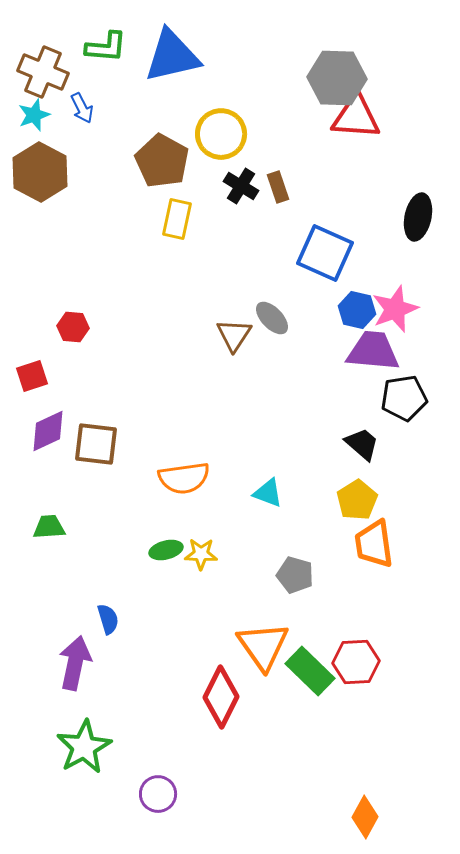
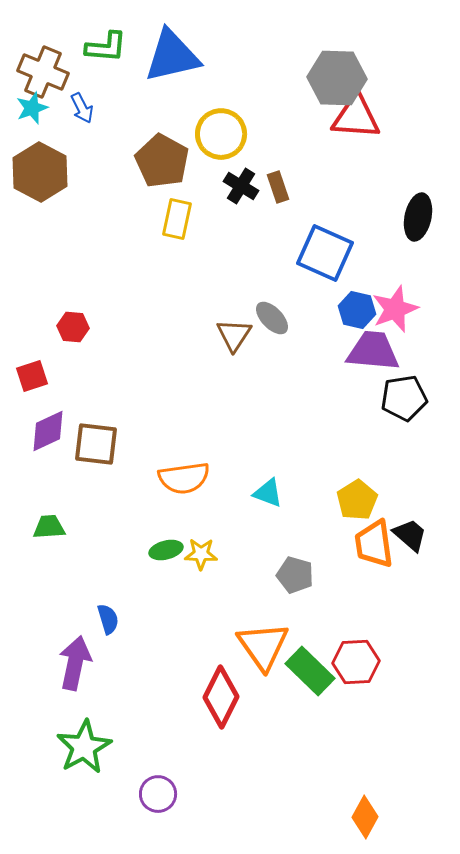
cyan star at (34, 115): moved 2 px left, 7 px up
black trapezoid at (362, 444): moved 48 px right, 91 px down
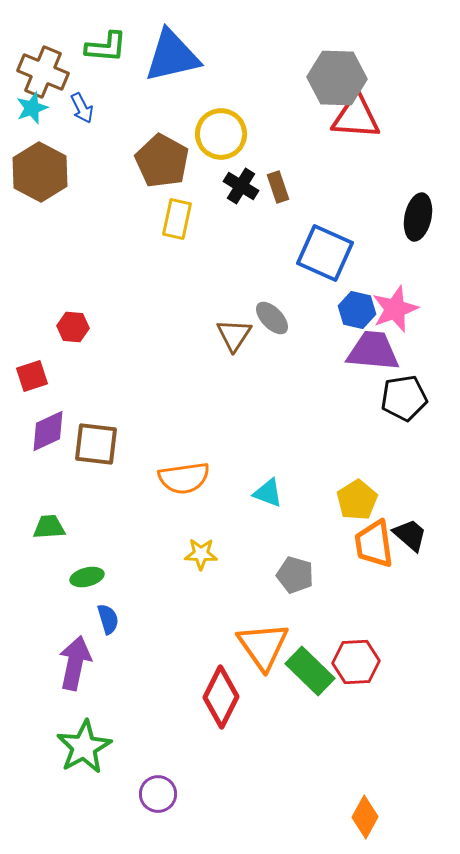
green ellipse at (166, 550): moved 79 px left, 27 px down
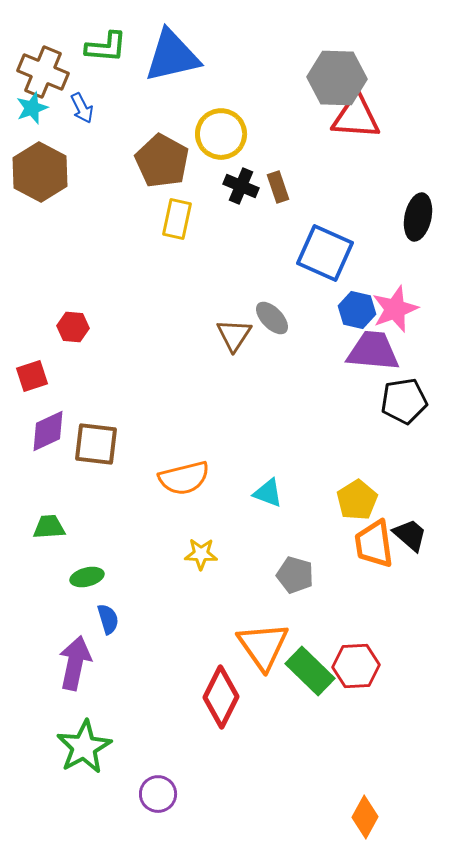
black cross at (241, 186): rotated 8 degrees counterclockwise
black pentagon at (404, 398): moved 3 px down
orange semicircle at (184, 478): rotated 6 degrees counterclockwise
red hexagon at (356, 662): moved 4 px down
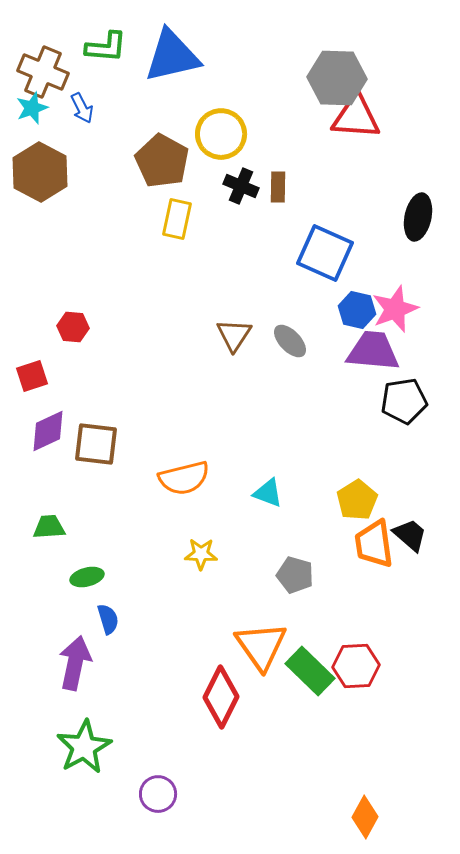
brown rectangle at (278, 187): rotated 20 degrees clockwise
gray ellipse at (272, 318): moved 18 px right, 23 px down
orange triangle at (263, 646): moved 2 px left
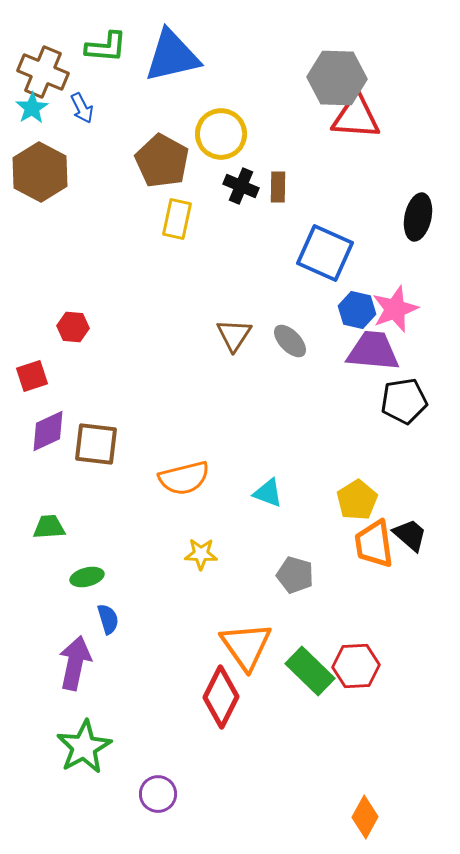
cyan star at (32, 108): rotated 12 degrees counterclockwise
orange triangle at (261, 646): moved 15 px left
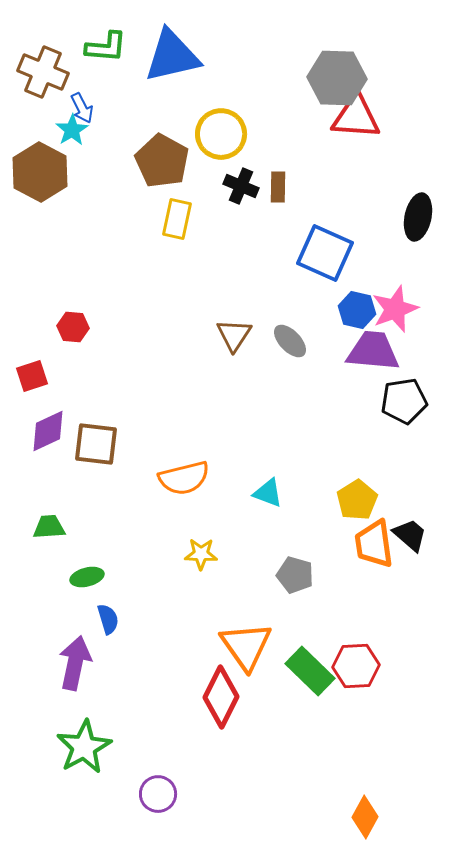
cyan star at (32, 108): moved 40 px right, 22 px down
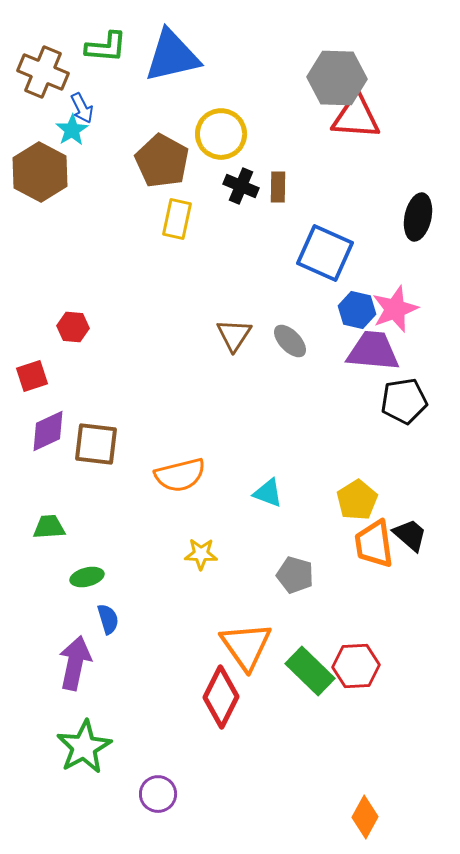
orange semicircle at (184, 478): moved 4 px left, 3 px up
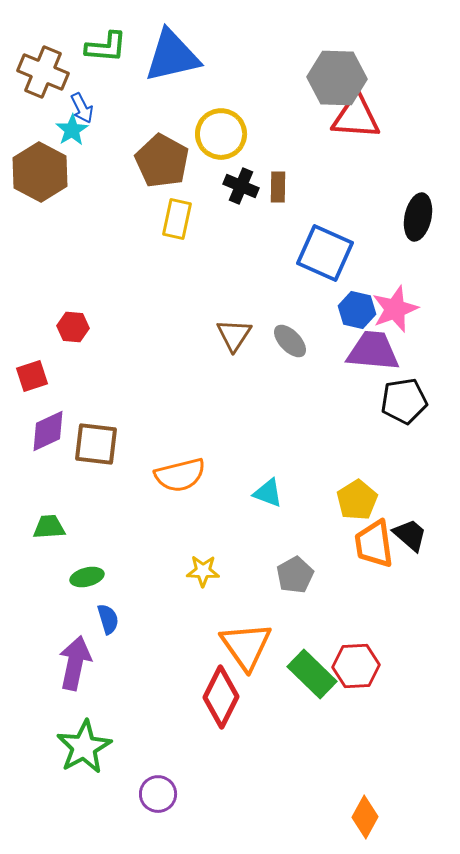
yellow star at (201, 554): moved 2 px right, 17 px down
gray pentagon at (295, 575): rotated 27 degrees clockwise
green rectangle at (310, 671): moved 2 px right, 3 px down
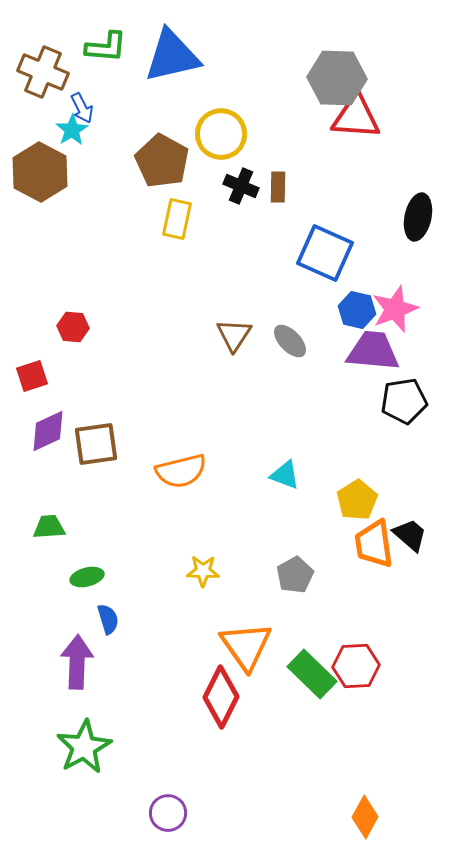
brown square at (96, 444): rotated 15 degrees counterclockwise
orange semicircle at (180, 475): moved 1 px right, 4 px up
cyan triangle at (268, 493): moved 17 px right, 18 px up
purple arrow at (75, 663): moved 2 px right, 1 px up; rotated 10 degrees counterclockwise
purple circle at (158, 794): moved 10 px right, 19 px down
